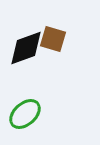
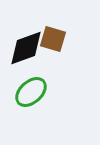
green ellipse: moved 6 px right, 22 px up
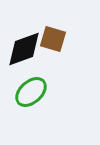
black diamond: moved 2 px left, 1 px down
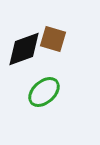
green ellipse: moved 13 px right
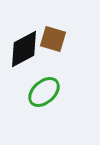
black diamond: rotated 9 degrees counterclockwise
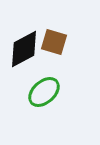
brown square: moved 1 px right, 3 px down
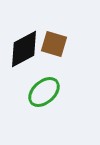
brown square: moved 2 px down
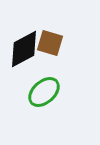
brown square: moved 4 px left, 1 px up
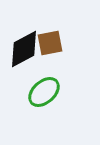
brown square: rotated 28 degrees counterclockwise
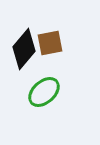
black diamond: rotated 21 degrees counterclockwise
